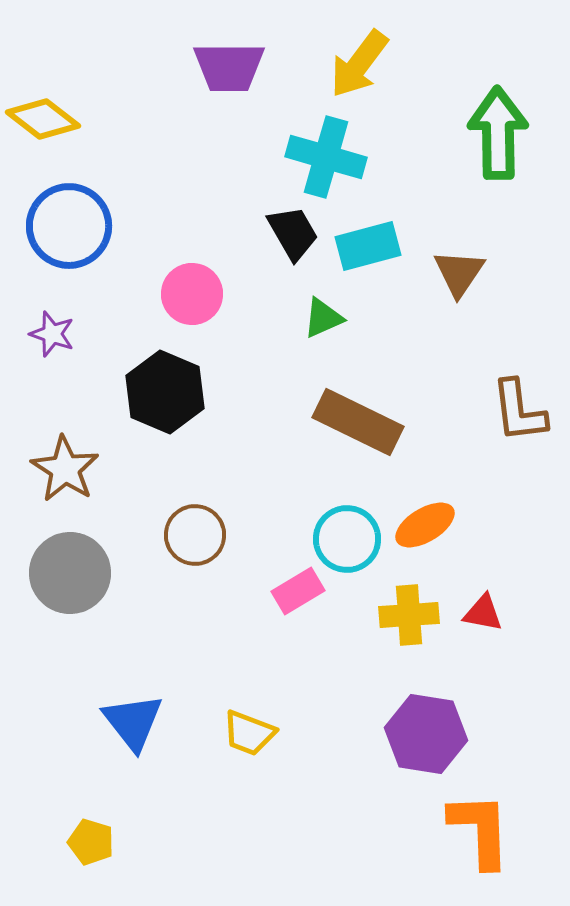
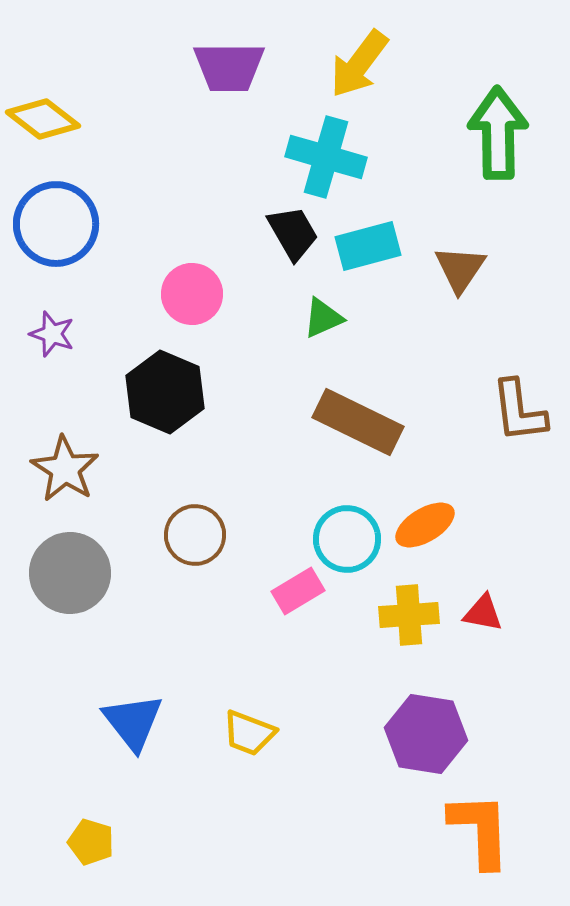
blue circle: moved 13 px left, 2 px up
brown triangle: moved 1 px right, 4 px up
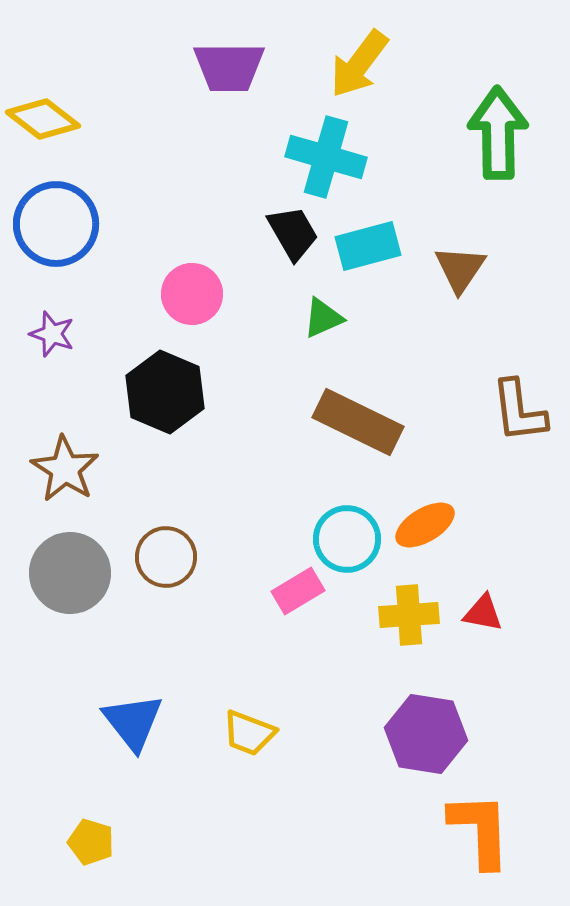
brown circle: moved 29 px left, 22 px down
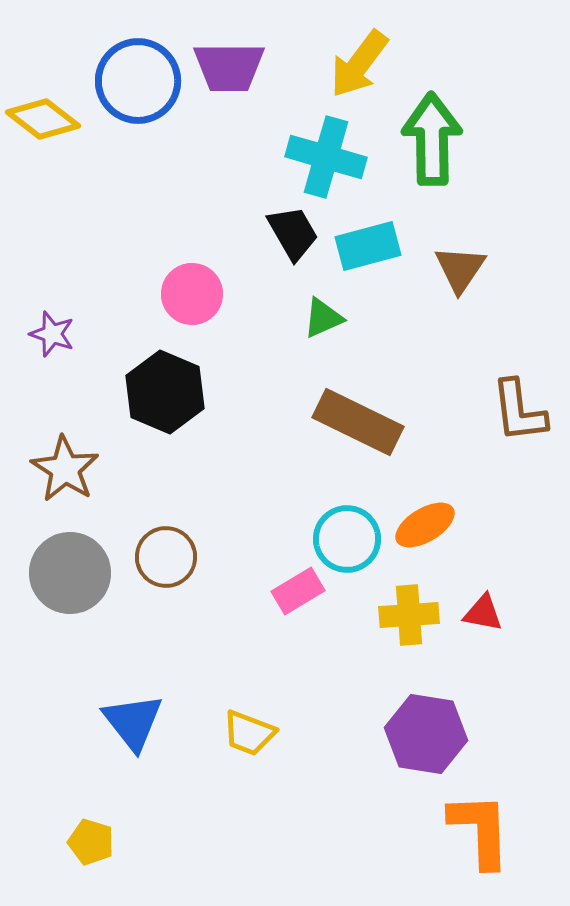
green arrow: moved 66 px left, 6 px down
blue circle: moved 82 px right, 143 px up
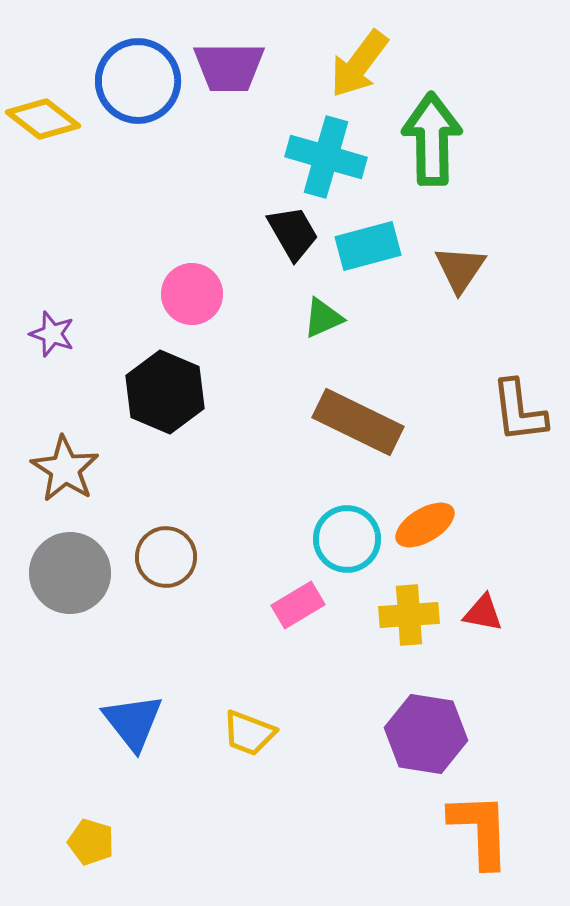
pink rectangle: moved 14 px down
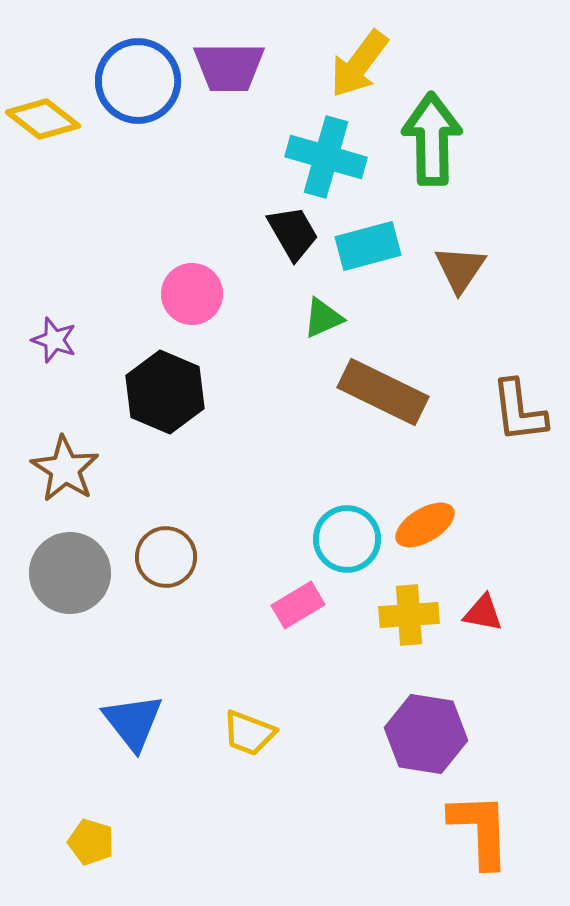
purple star: moved 2 px right, 6 px down
brown rectangle: moved 25 px right, 30 px up
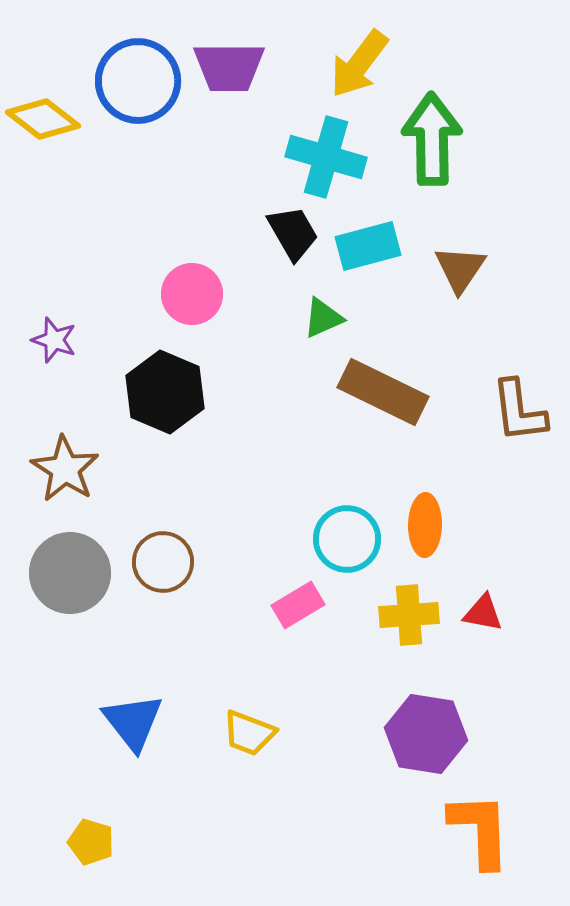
orange ellipse: rotated 58 degrees counterclockwise
brown circle: moved 3 px left, 5 px down
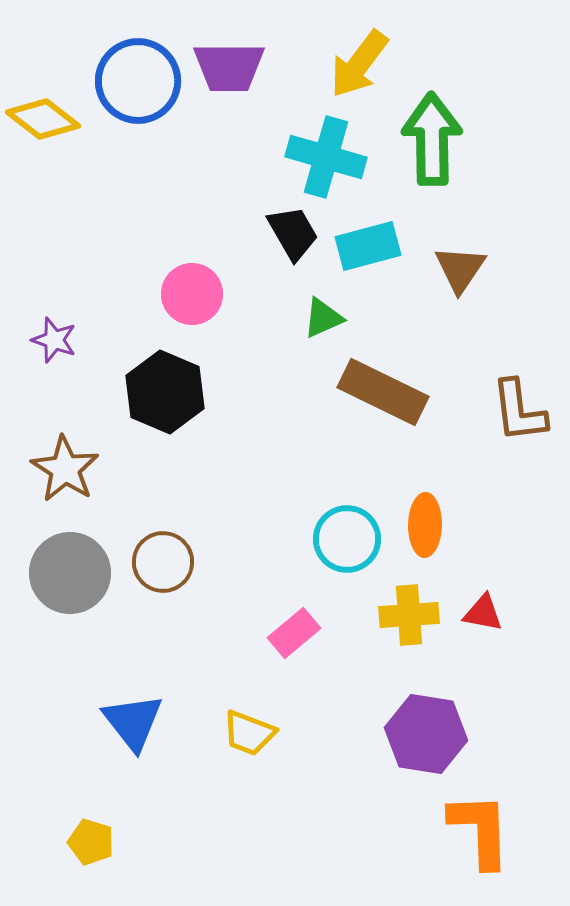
pink rectangle: moved 4 px left, 28 px down; rotated 9 degrees counterclockwise
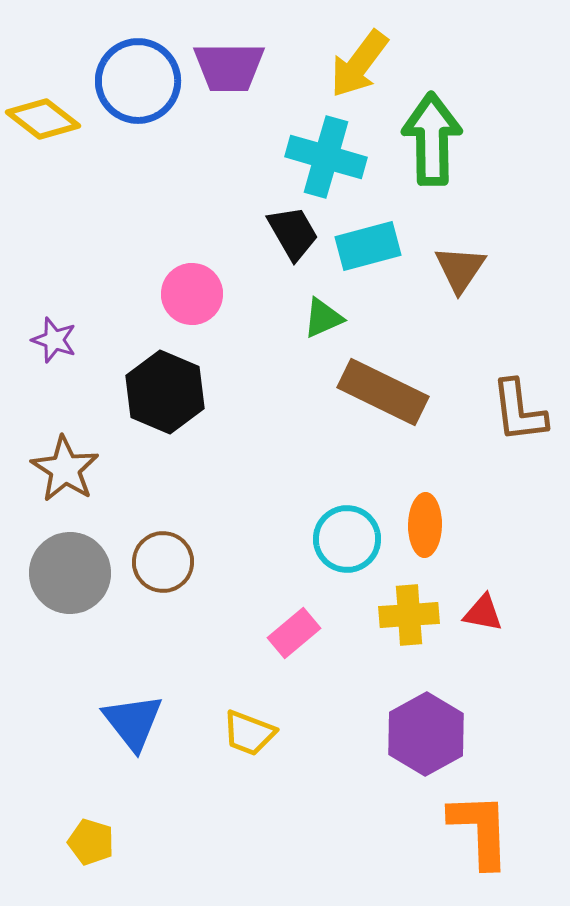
purple hexagon: rotated 22 degrees clockwise
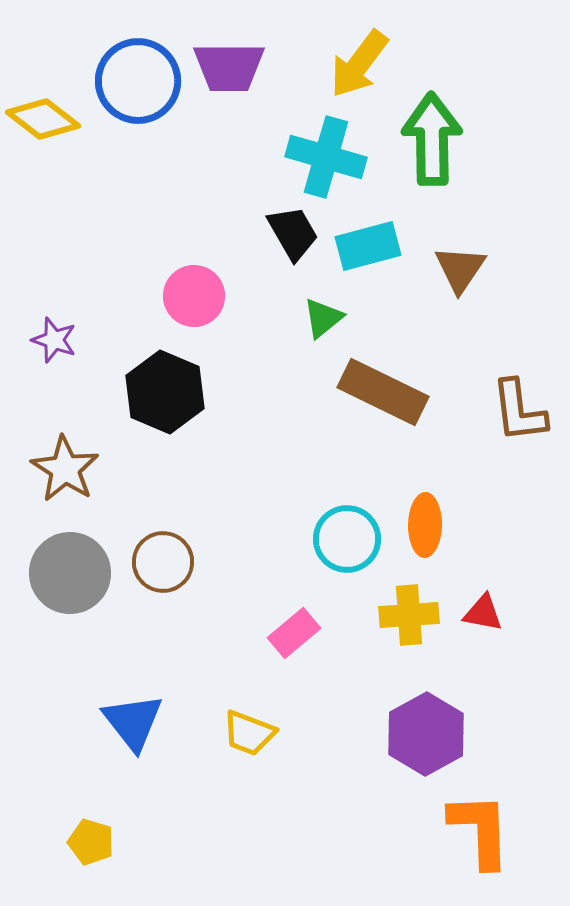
pink circle: moved 2 px right, 2 px down
green triangle: rotated 15 degrees counterclockwise
